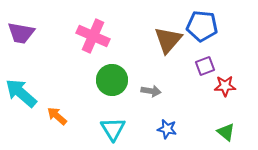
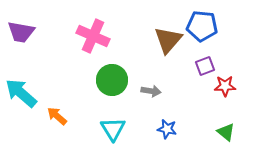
purple trapezoid: moved 1 px up
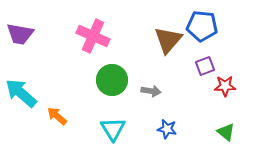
purple trapezoid: moved 1 px left, 2 px down
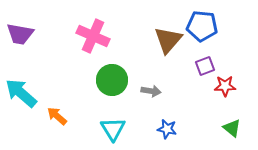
green triangle: moved 6 px right, 4 px up
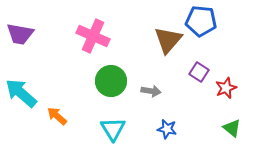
blue pentagon: moved 1 px left, 5 px up
purple square: moved 6 px left, 6 px down; rotated 36 degrees counterclockwise
green circle: moved 1 px left, 1 px down
red star: moved 1 px right, 2 px down; rotated 20 degrees counterclockwise
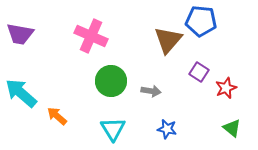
pink cross: moved 2 px left
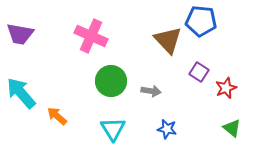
brown triangle: rotated 24 degrees counterclockwise
cyan arrow: rotated 8 degrees clockwise
